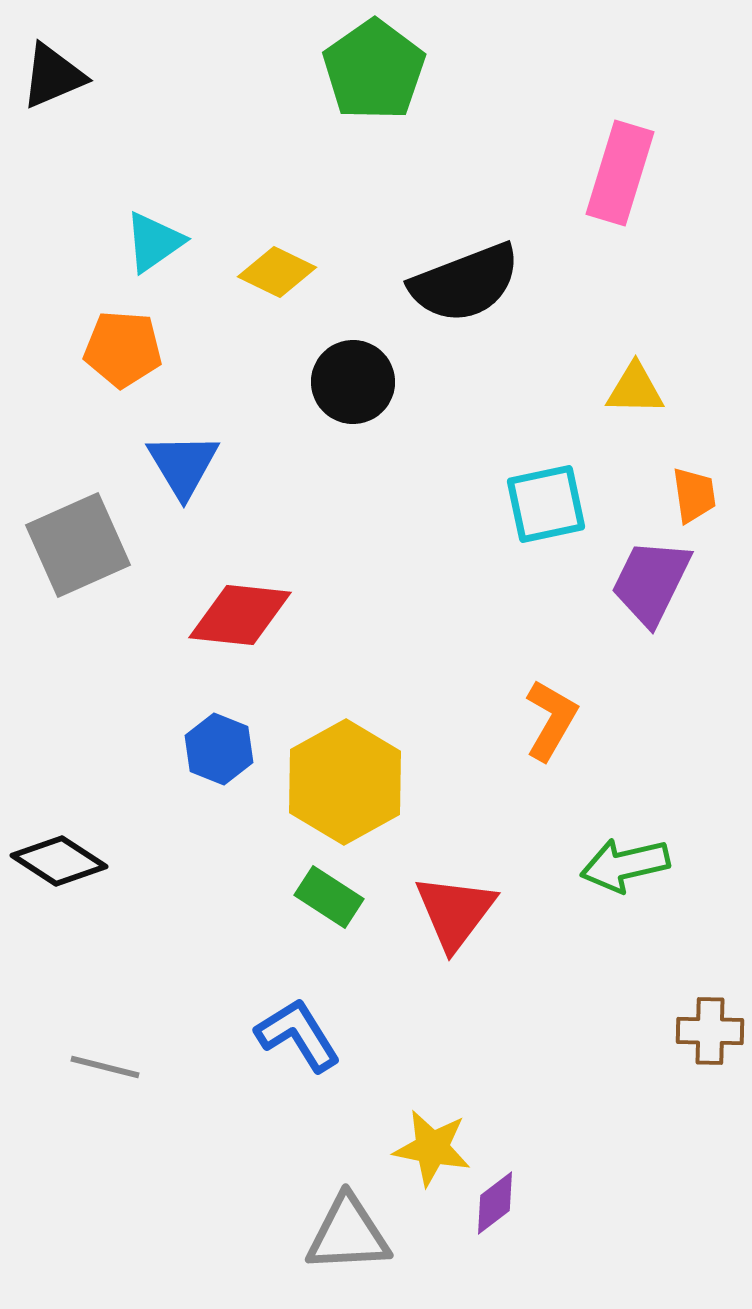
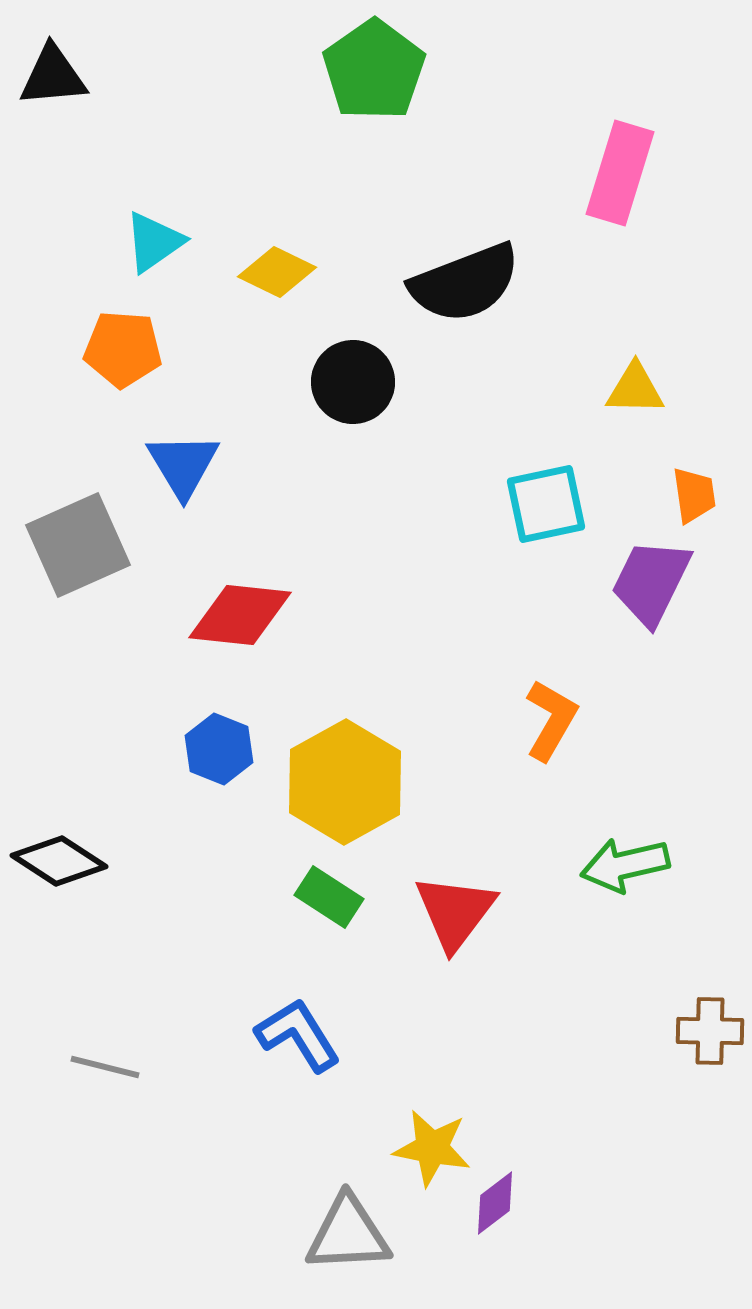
black triangle: rotated 18 degrees clockwise
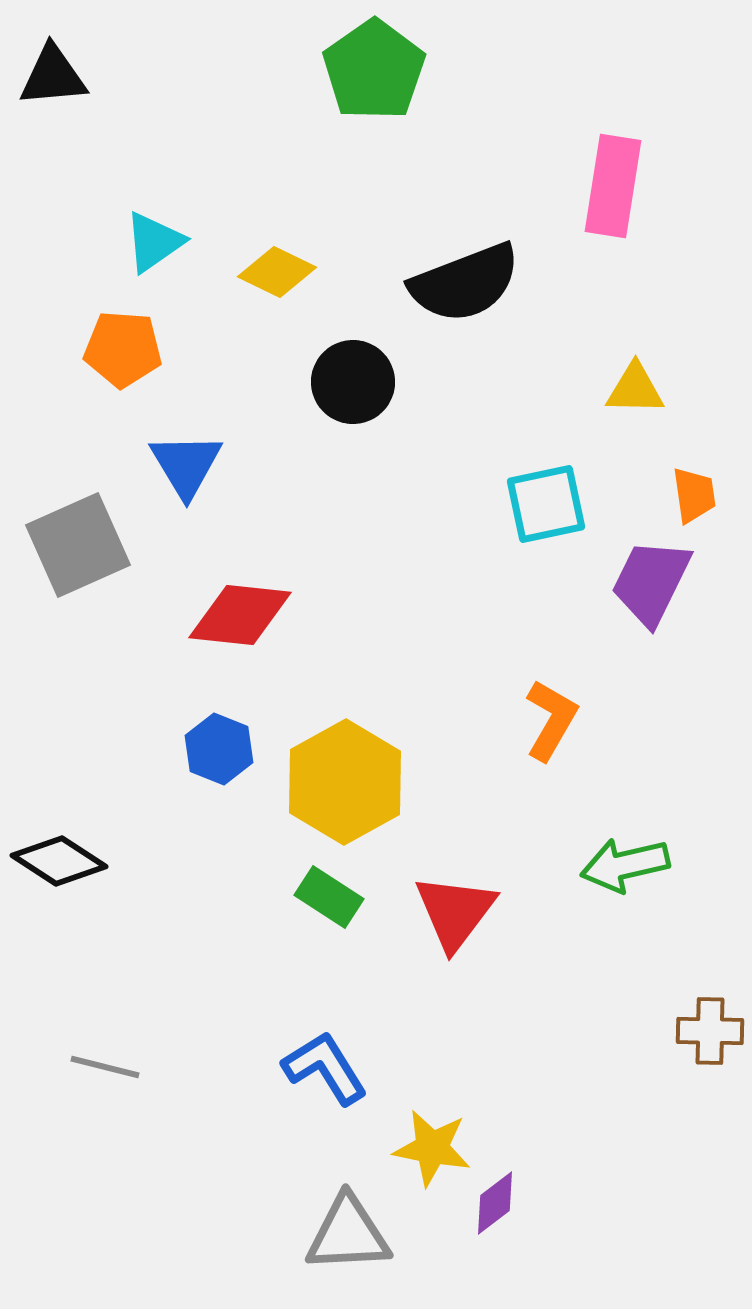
pink rectangle: moved 7 px left, 13 px down; rotated 8 degrees counterclockwise
blue triangle: moved 3 px right
blue L-shape: moved 27 px right, 33 px down
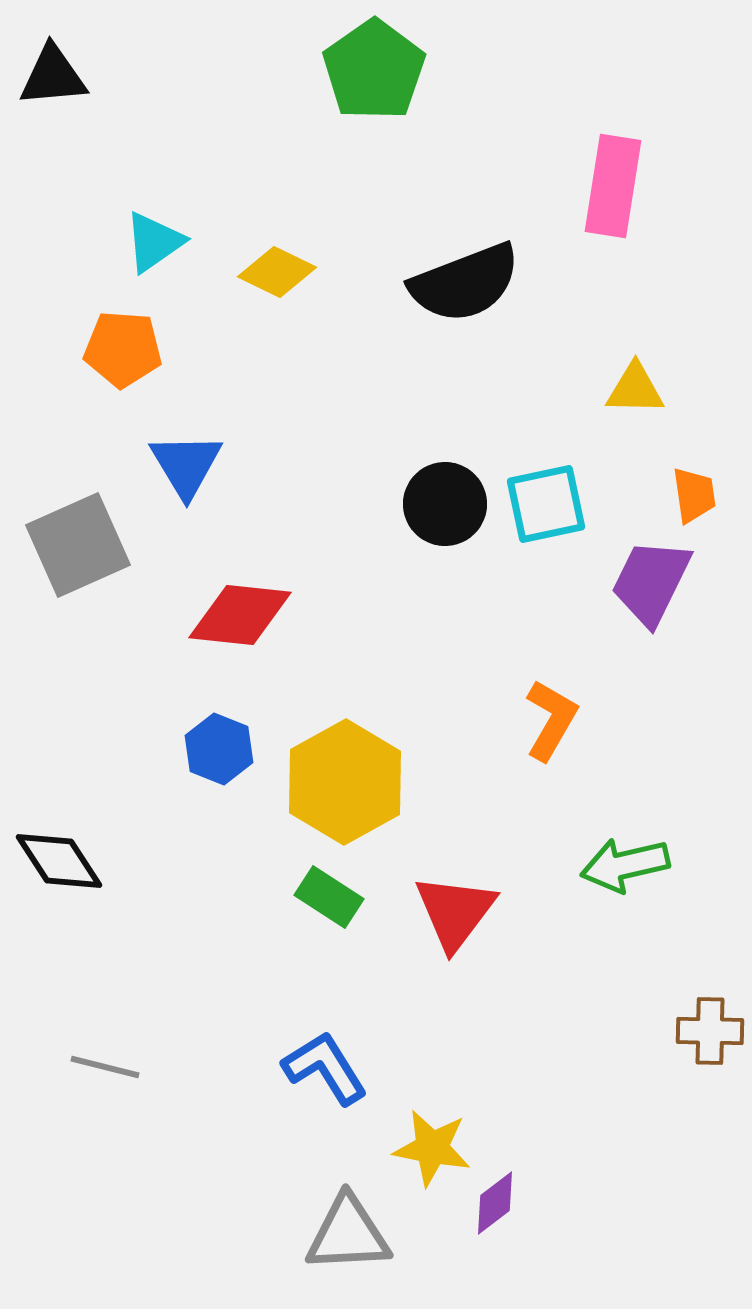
black circle: moved 92 px right, 122 px down
black diamond: rotated 24 degrees clockwise
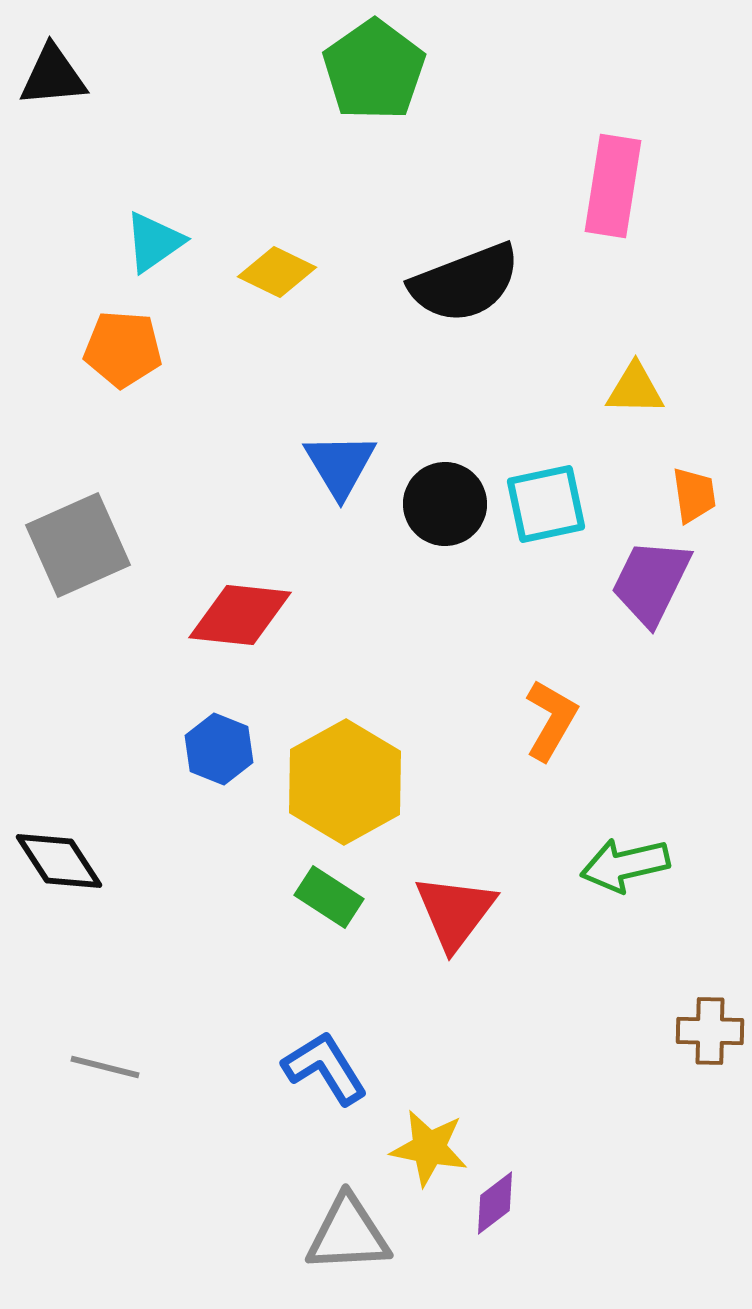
blue triangle: moved 154 px right
yellow star: moved 3 px left
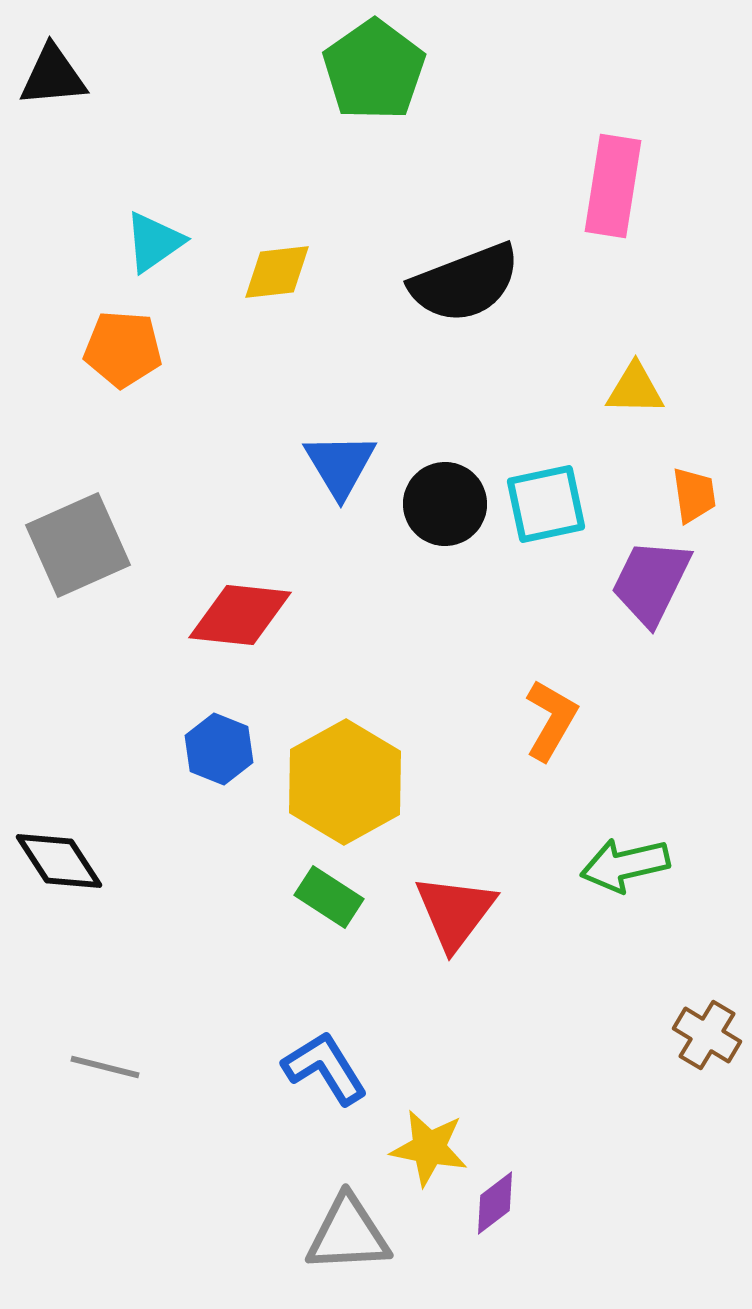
yellow diamond: rotated 32 degrees counterclockwise
brown cross: moved 3 px left, 4 px down; rotated 30 degrees clockwise
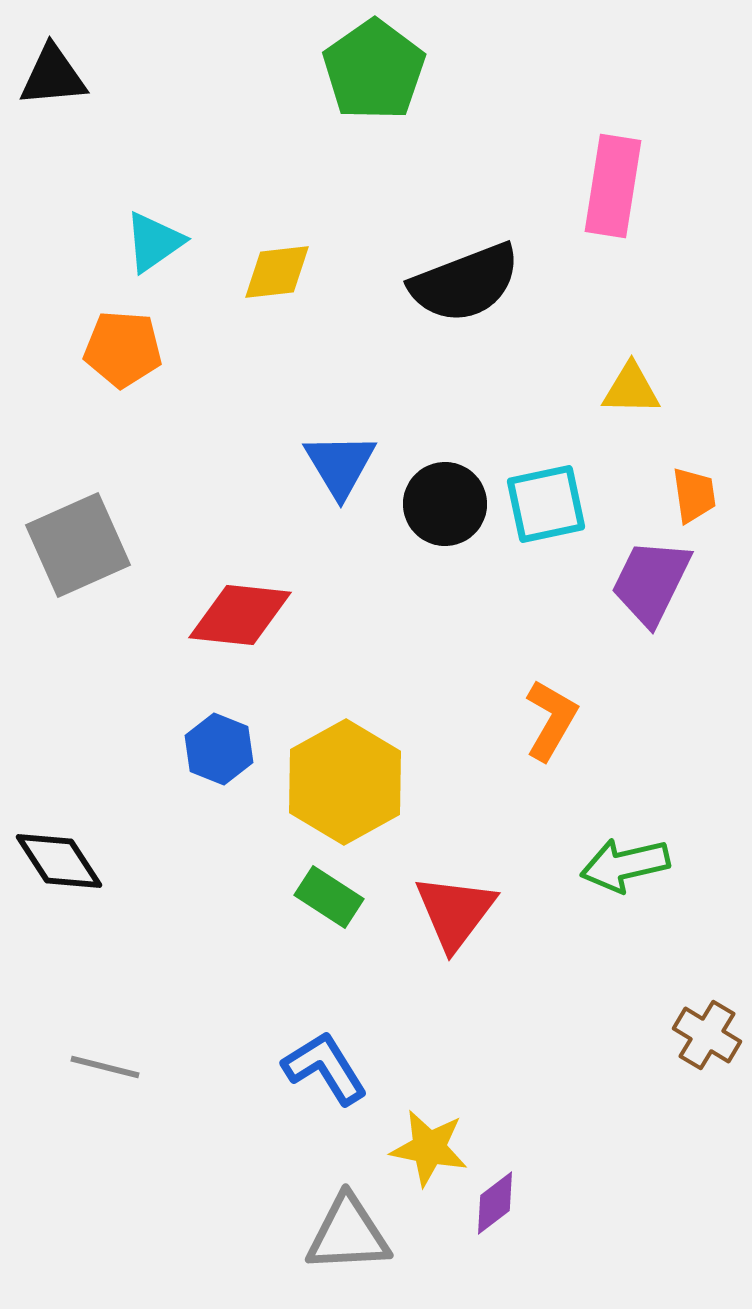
yellow triangle: moved 4 px left
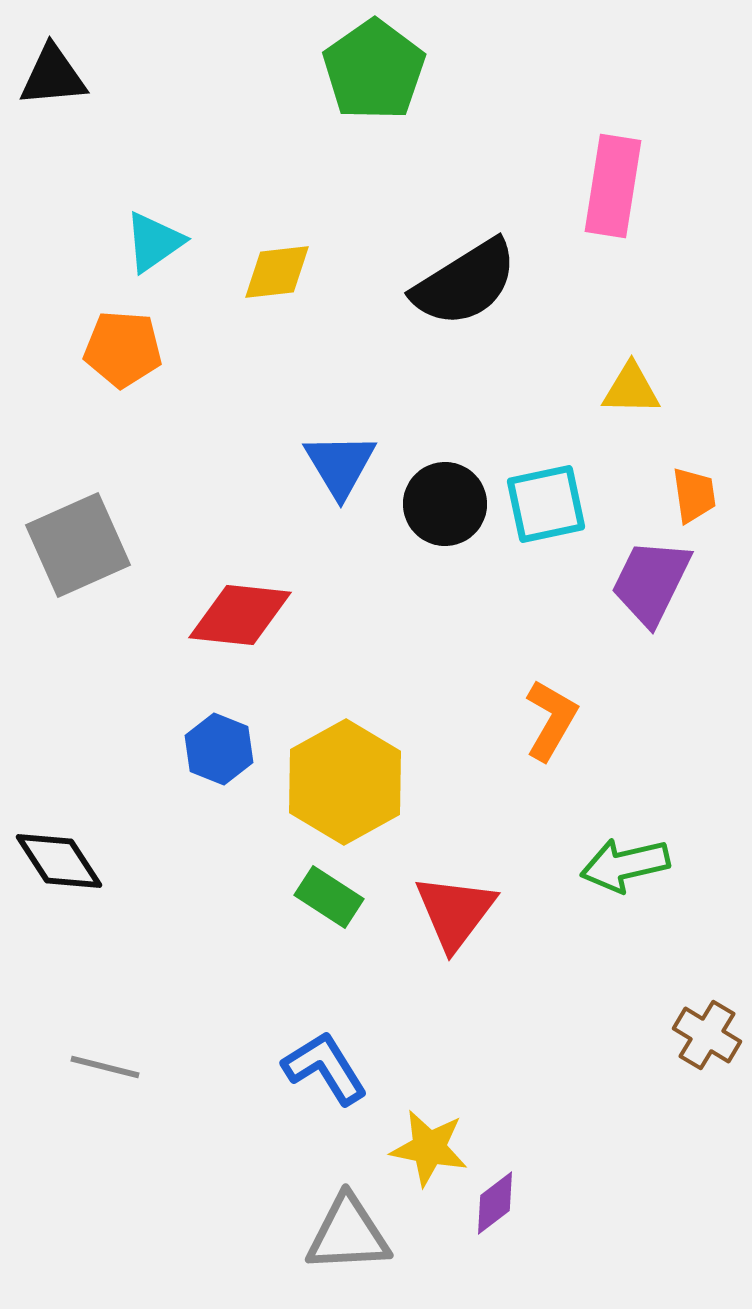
black semicircle: rotated 11 degrees counterclockwise
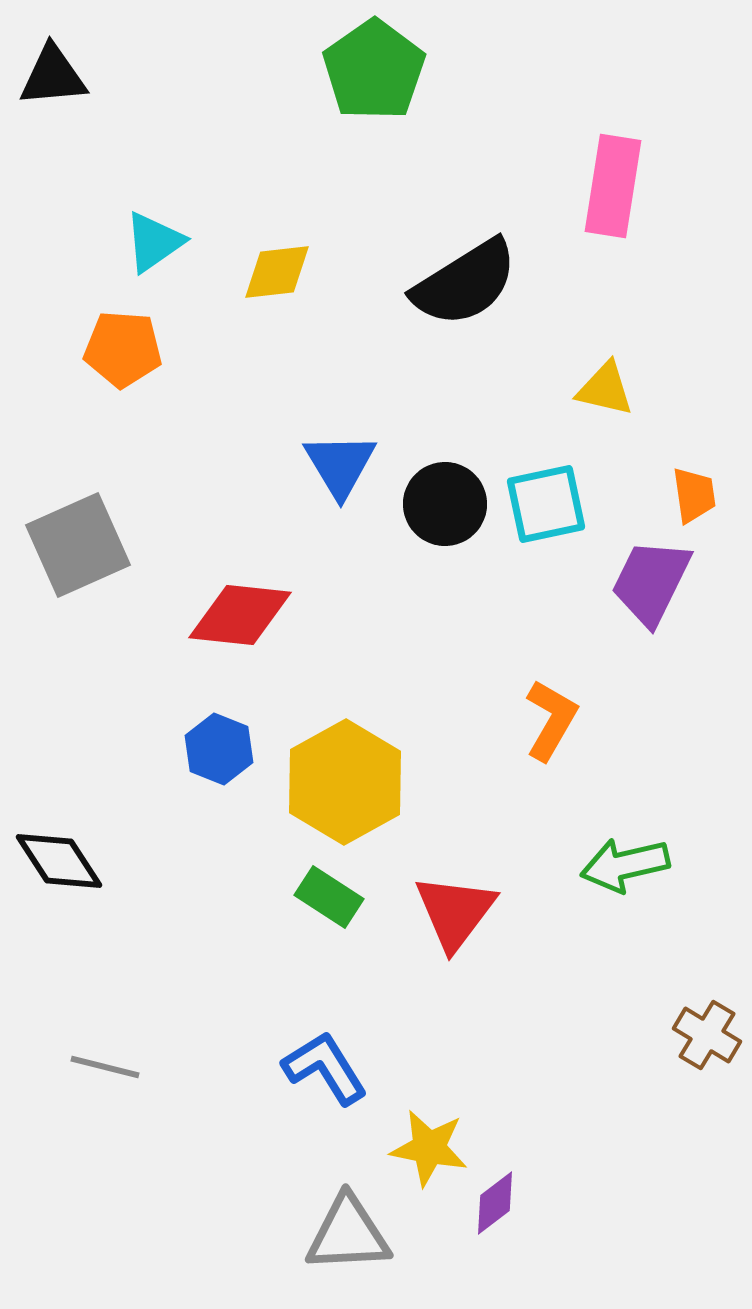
yellow triangle: moved 26 px left; rotated 12 degrees clockwise
